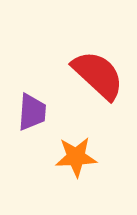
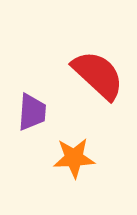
orange star: moved 2 px left, 1 px down
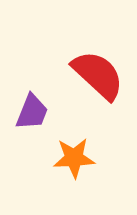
purple trapezoid: rotated 18 degrees clockwise
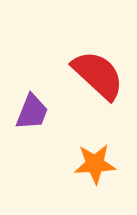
orange star: moved 21 px right, 6 px down
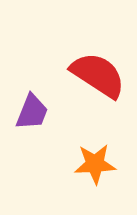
red semicircle: rotated 10 degrees counterclockwise
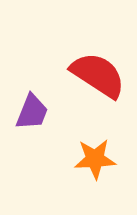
orange star: moved 5 px up
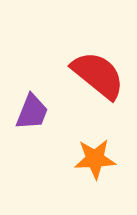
red semicircle: rotated 6 degrees clockwise
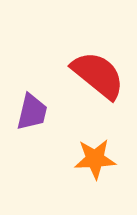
purple trapezoid: rotated 9 degrees counterclockwise
